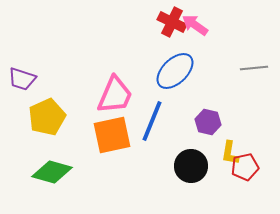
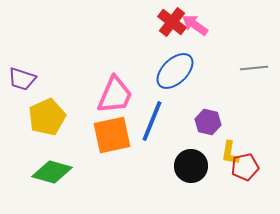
red cross: rotated 12 degrees clockwise
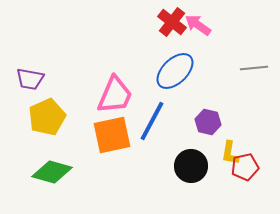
pink arrow: moved 3 px right
purple trapezoid: moved 8 px right; rotated 8 degrees counterclockwise
blue line: rotated 6 degrees clockwise
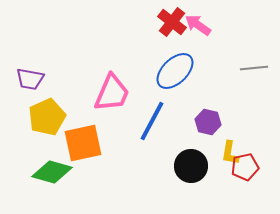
pink trapezoid: moved 3 px left, 2 px up
orange square: moved 29 px left, 8 px down
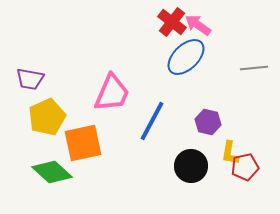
blue ellipse: moved 11 px right, 14 px up
green diamond: rotated 27 degrees clockwise
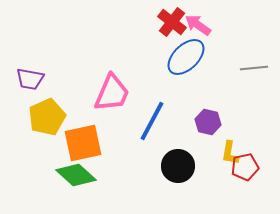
black circle: moved 13 px left
green diamond: moved 24 px right, 3 px down
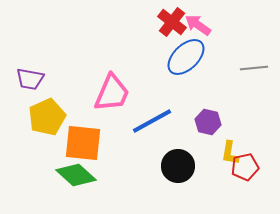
blue line: rotated 33 degrees clockwise
orange square: rotated 18 degrees clockwise
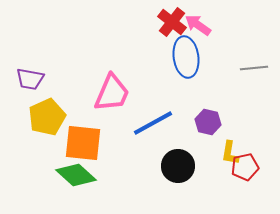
blue ellipse: rotated 54 degrees counterclockwise
blue line: moved 1 px right, 2 px down
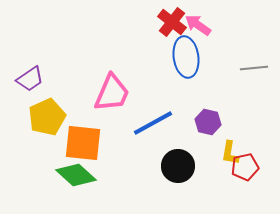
purple trapezoid: rotated 44 degrees counterclockwise
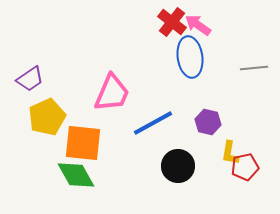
blue ellipse: moved 4 px right
green diamond: rotated 18 degrees clockwise
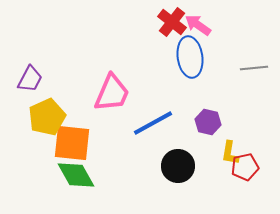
purple trapezoid: rotated 28 degrees counterclockwise
orange square: moved 11 px left
